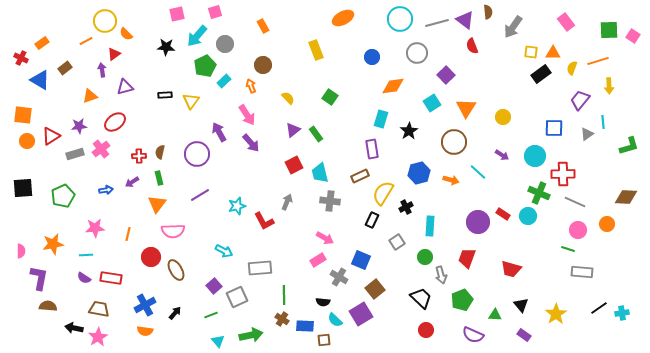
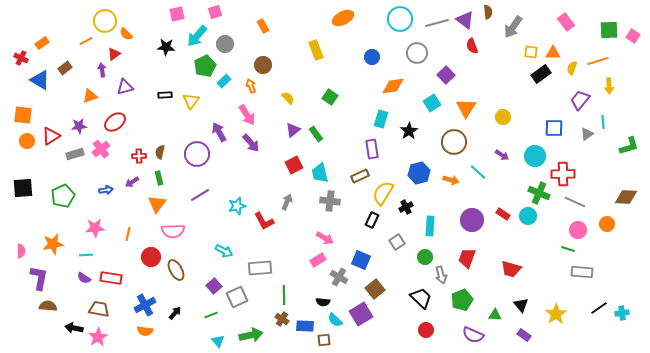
purple circle at (478, 222): moved 6 px left, 2 px up
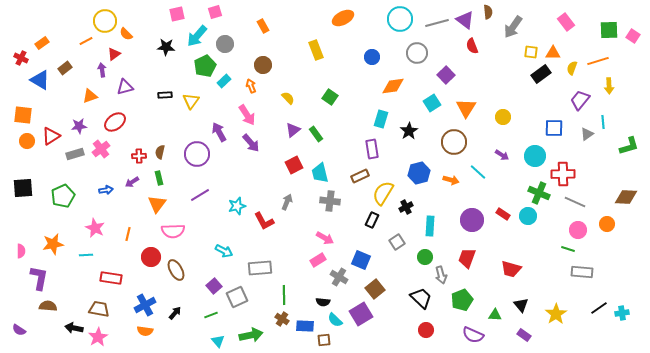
pink star at (95, 228): rotated 30 degrees clockwise
purple semicircle at (84, 278): moved 65 px left, 52 px down
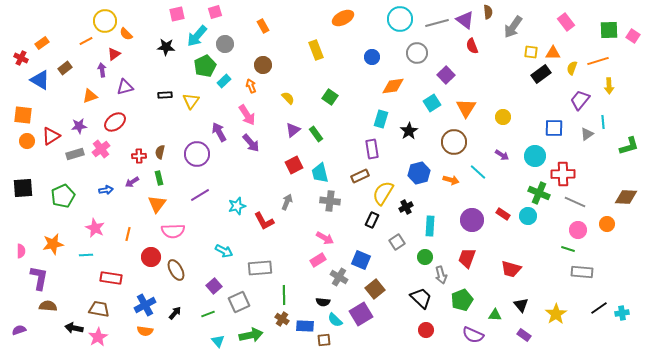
gray square at (237, 297): moved 2 px right, 5 px down
green line at (211, 315): moved 3 px left, 1 px up
purple semicircle at (19, 330): rotated 128 degrees clockwise
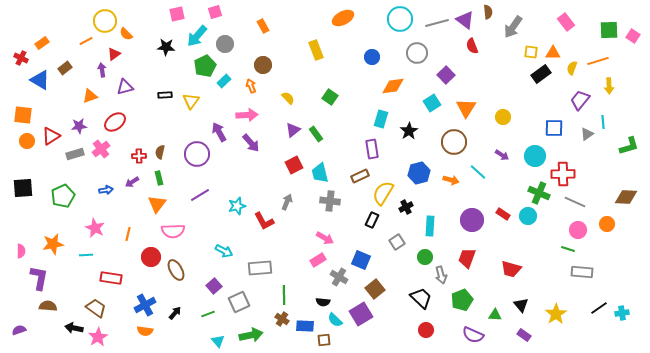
pink arrow at (247, 115): rotated 60 degrees counterclockwise
brown trapezoid at (99, 309): moved 3 px left, 1 px up; rotated 25 degrees clockwise
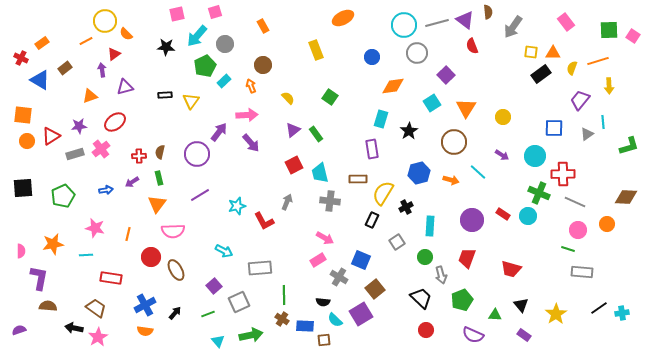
cyan circle at (400, 19): moved 4 px right, 6 px down
purple arrow at (219, 132): rotated 66 degrees clockwise
brown rectangle at (360, 176): moved 2 px left, 3 px down; rotated 24 degrees clockwise
pink star at (95, 228): rotated 12 degrees counterclockwise
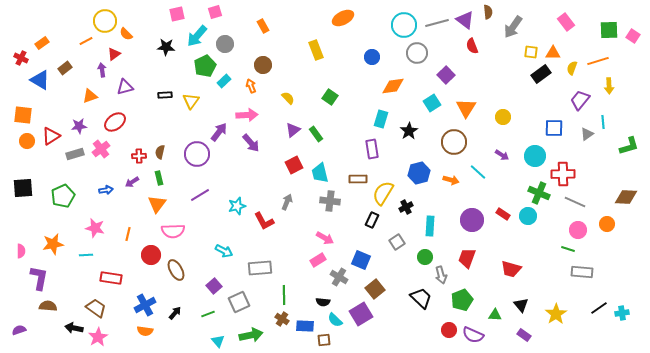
red circle at (151, 257): moved 2 px up
red circle at (426, 330): moved 23 px right
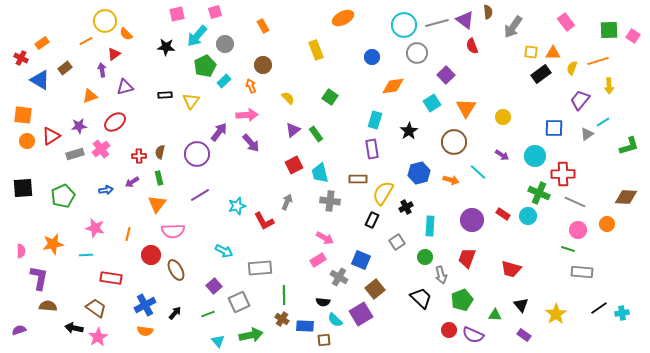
cyan rectangle at (381, 119): moved 6 px left, 1 px down
cyan line at (603, 122): rotated 64 degrees clockwise
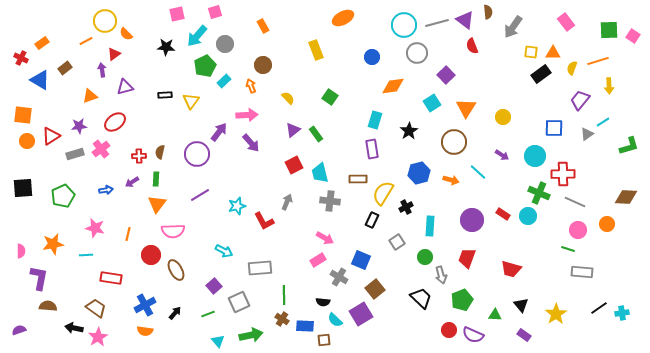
green rectangle at (159, 178): moved 3 px left, 1 px down; rotated 16 degrees clockwise
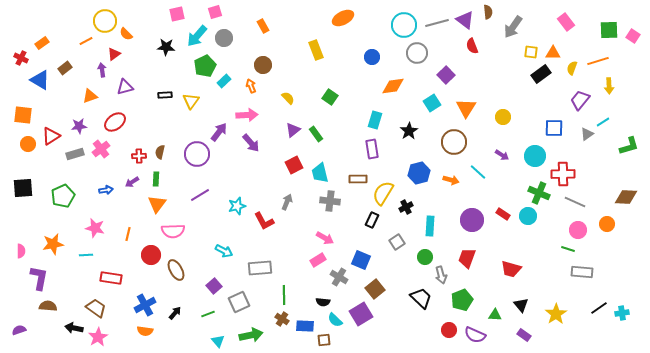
gray circle at (225, 44): moved 1 px left, 6 px up
orange circle at (27, 141): moved 1 px right, 3 px down
purple semicircle at (473, 335): moved 2 px right
